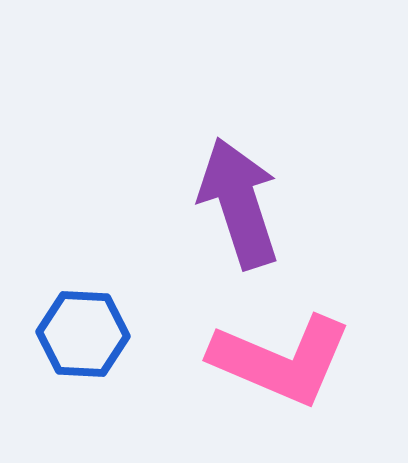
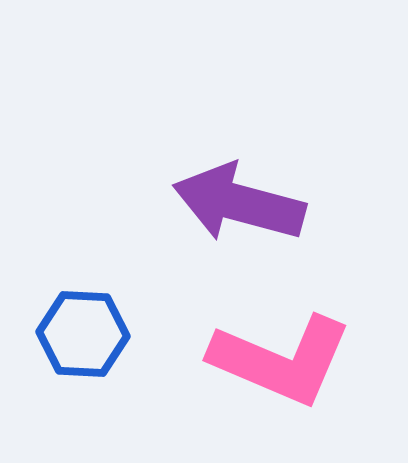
purple arrow: rotated 57 degrees counterclockwise
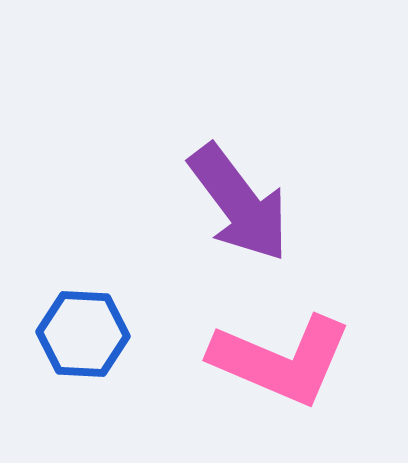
purple arrow: rotated 142 degrees counterclockwise
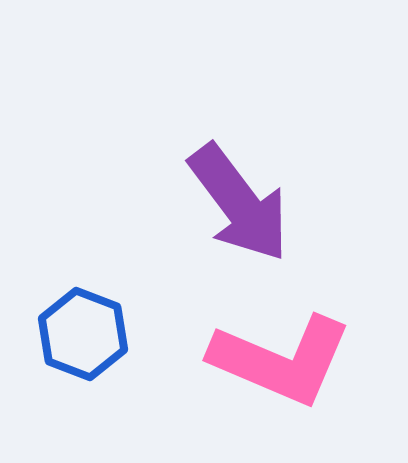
blue hexagon: rotated 18 degrees clockwise
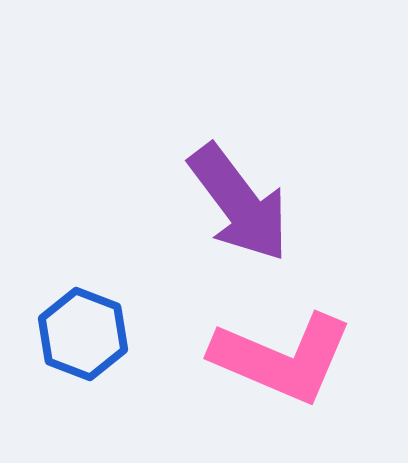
pink L-shape: moved 1 px right, 2 px up
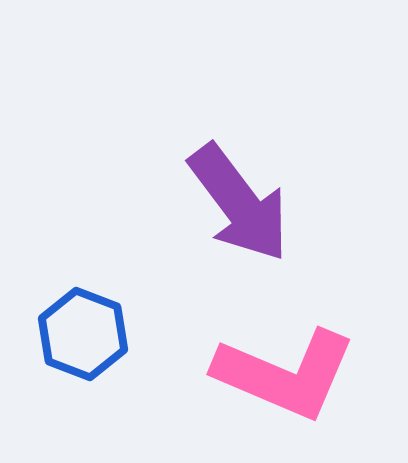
pink L-shape: moved 3 px right, 16 px down
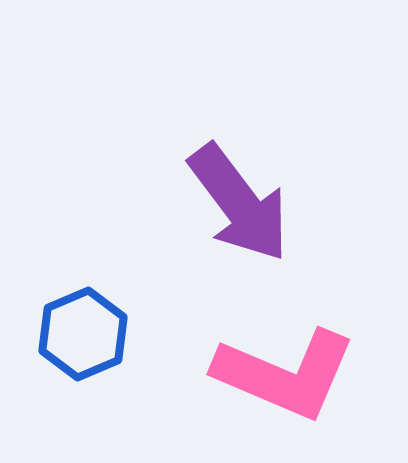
blue hexagon: rotated 16 degrees clockwise
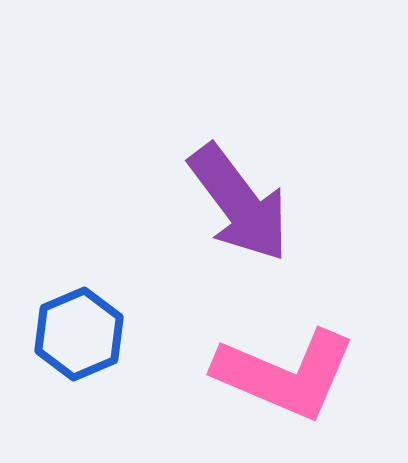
blue hexagon: moved 4 px left
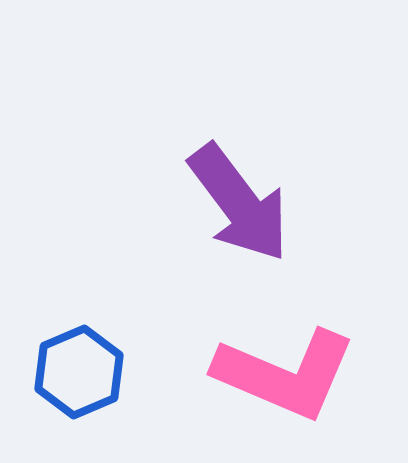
blue hexagon: moved 38 px down
